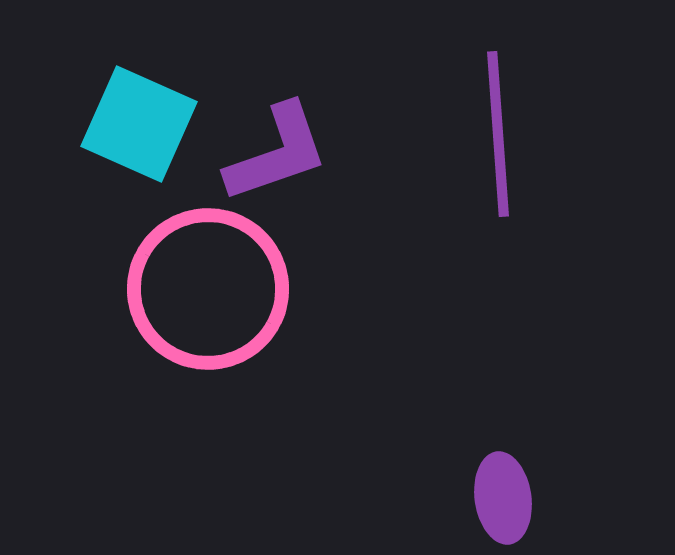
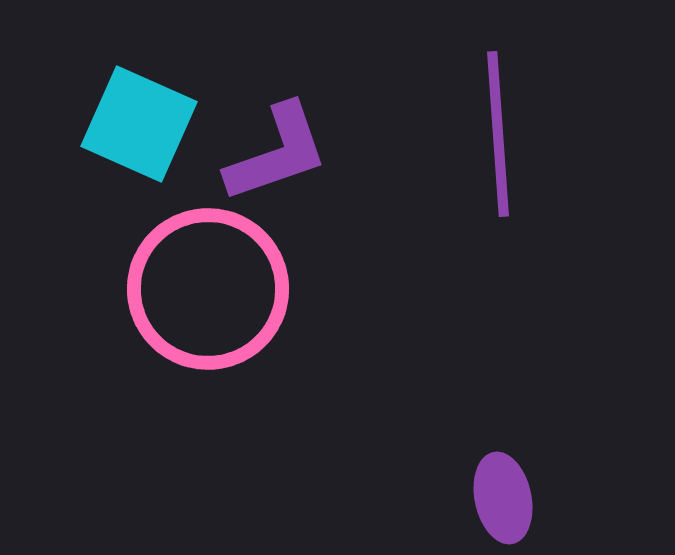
purple ellipse: rotated 4 degrees counterclockwise
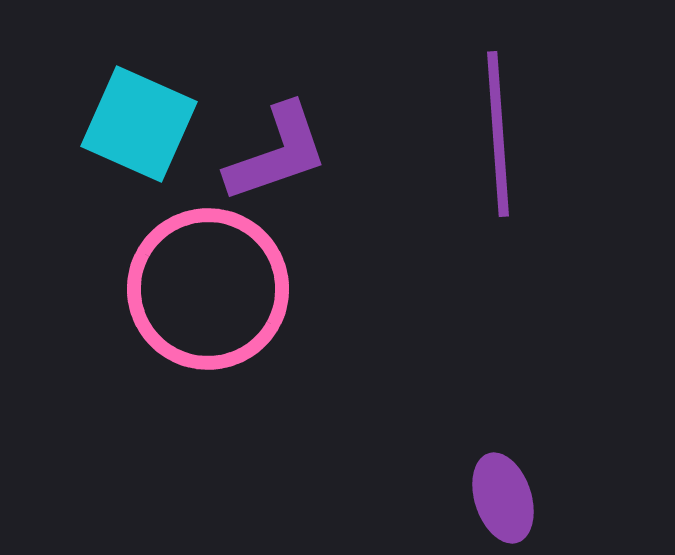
purple ellipse: rotated 6 degrees counterclockwise
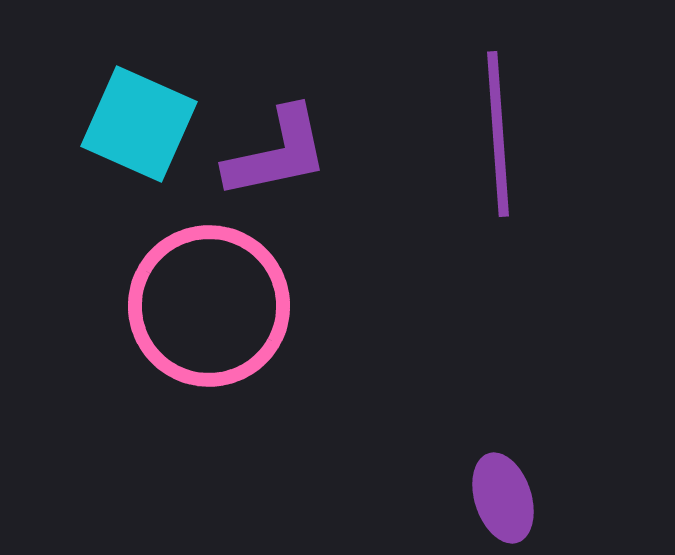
purple L-shape: rotated 7 degrees clockwise
pink circle: moved 1 px right, 17 px down
